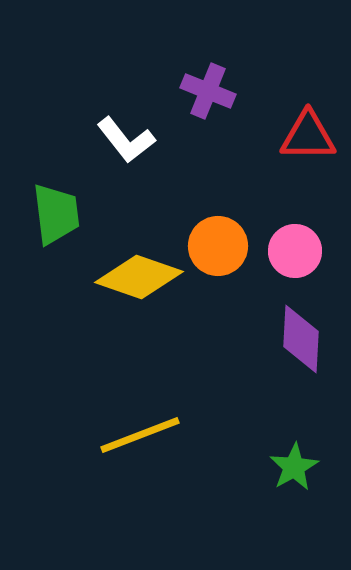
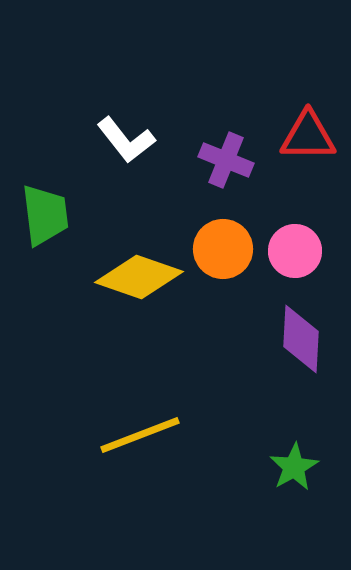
purple cross: moved 18 px right, 69 px down
green trapezoid: moved 11 px left, 1 px down
orange circle: moved 5 px right, 3 px down
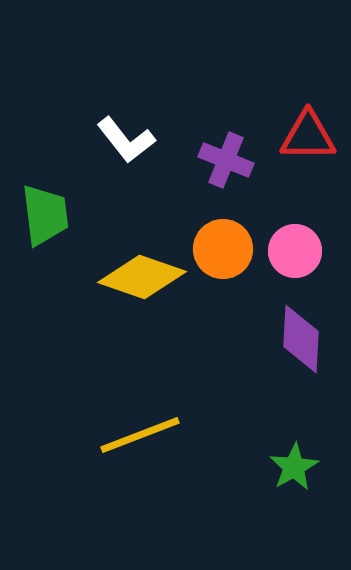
yellow diamond: moved 3 px right
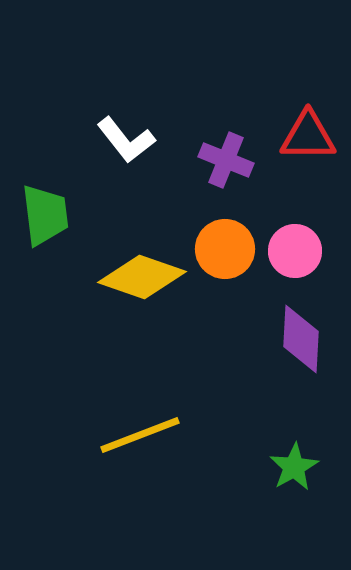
orange circle: moved 2 px right
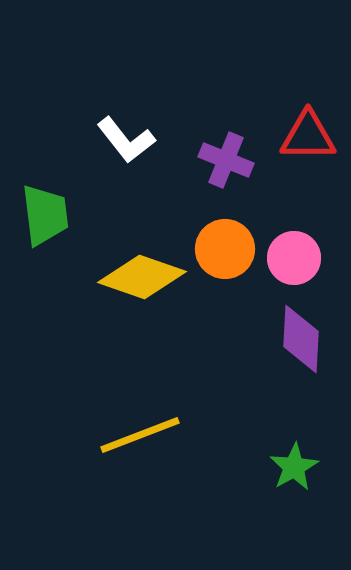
pink circle: moved 1 px left, 7 px down
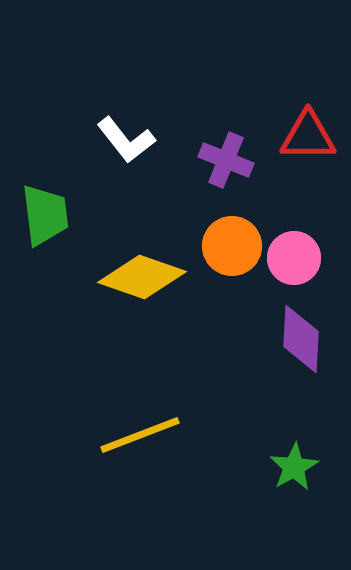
orange circle: moved 7 px right, 3 px up
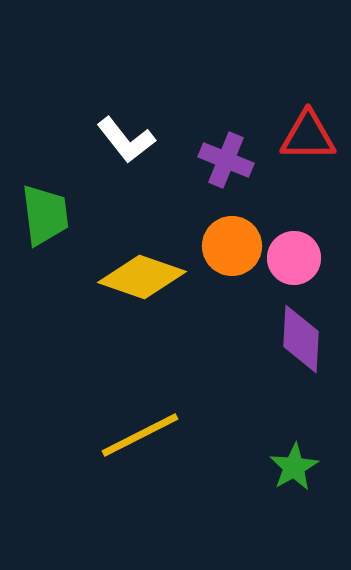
yellow line: rotated 6 degrees counterclockwise
